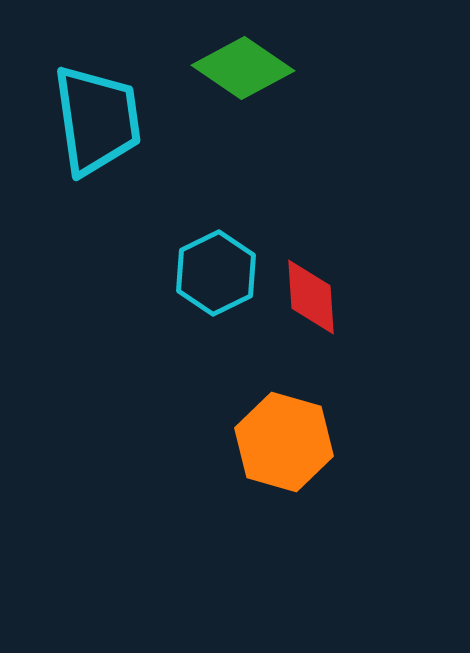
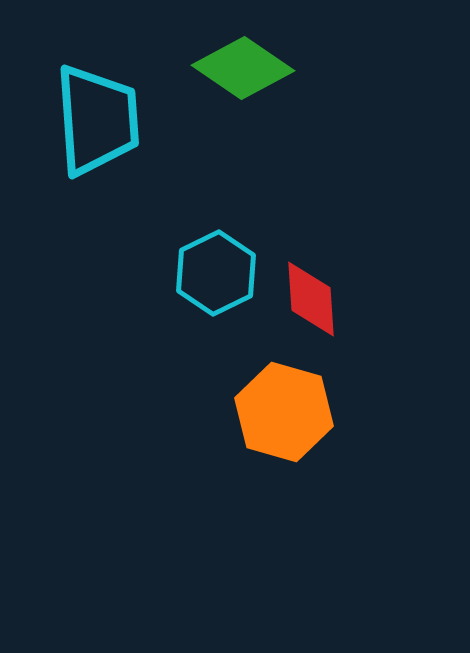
cyan trapezoid: rotated 4 degrees clockwise
red diamond: moved 2 px down
orange hexagon: moved 30 px up
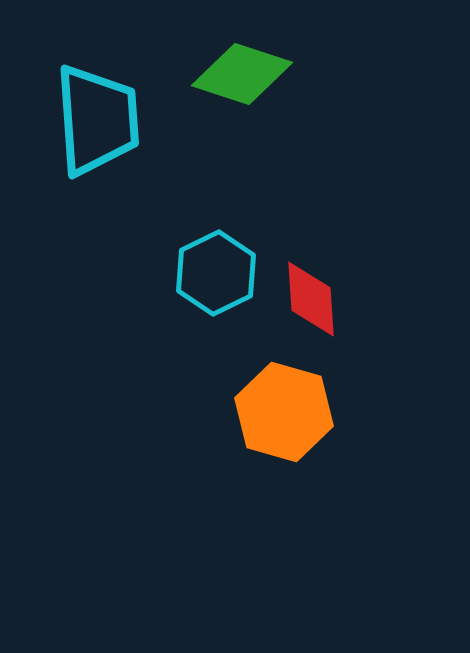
green diamond: moved 1 px left, 6 px down; rotated 16 degrees counterclockwise
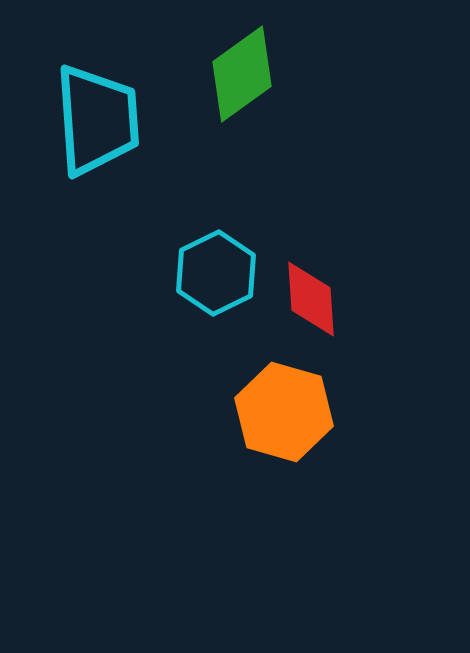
green diamond: rotated 54 degrees counterclockwise
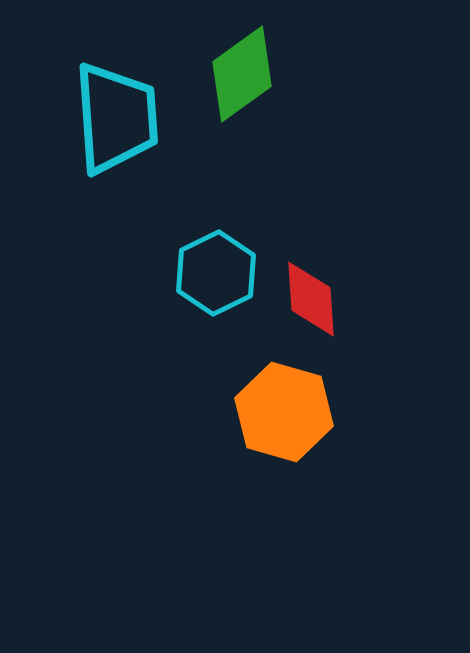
cyan trapezoid: moved 19 px right, 2 px up
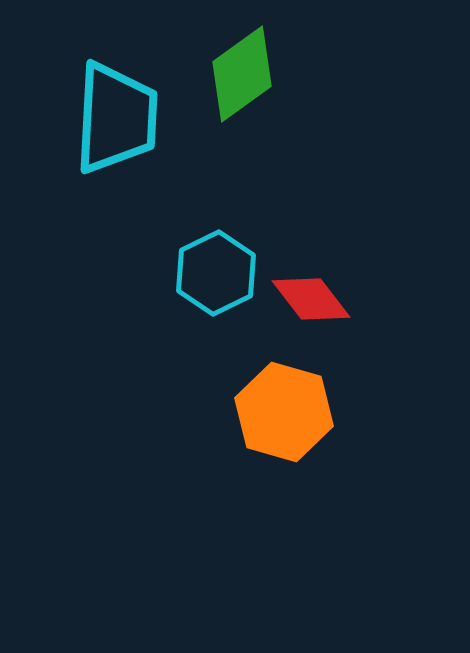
cyan trapezoid: rotated 7 degrees clockwise
red diamond: rotated 34 degrees counterclockwise
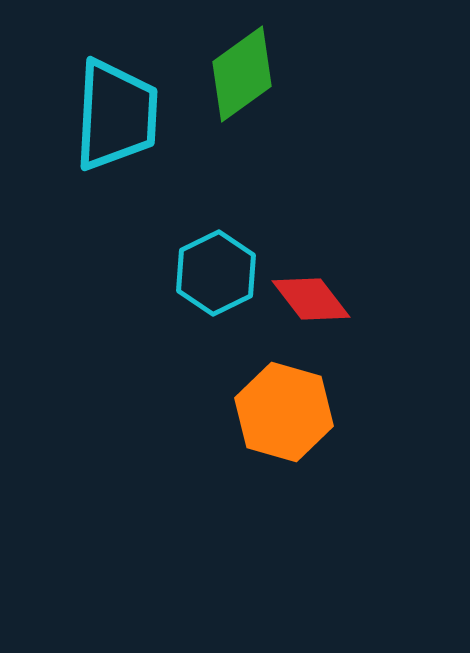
cyan trapezoid: moved 3 px up
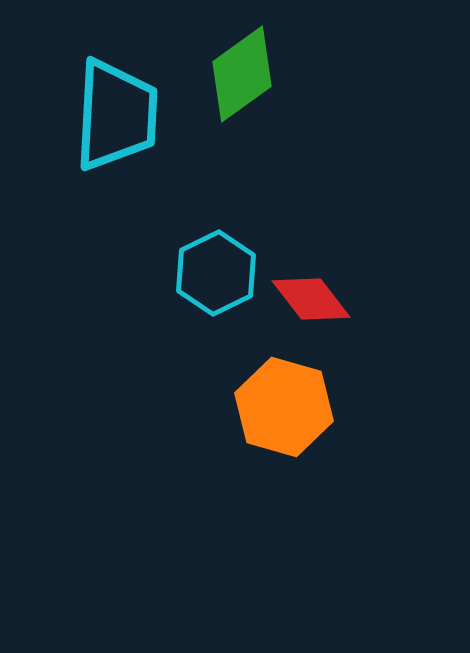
orange hexagon: moved 5 px up
